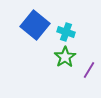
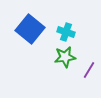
blue square: moved 5 px left, 4 px down
green star: rotated 25 degrees clockwise
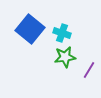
cyan cross: moved 4 px left, 1 px down
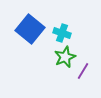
green star: rotated 15 degrees counterclockwise
purple line: moved 6 px left, 1 px down
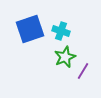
blue square: rotated 32 degrees clockwise
cyan cross: moved 1 px left, 2 px up
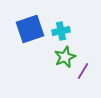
cyan cross: rotated 30 degrees counterclockwise
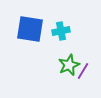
blue square: rotated 28 degrees clockwise
green star: moved 4 px right, 8 px down
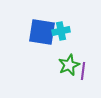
blue square: moved 12 px right, 3 px down
purple line: rotated 24 degrees counterclockwise
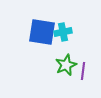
cyan cross: moved 2 px right, 1 px down
green star: moved 3 px left
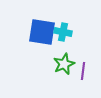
cyan cross: rotated 24 degrees clockwise
green star: moved 2 px left, 1 px up
